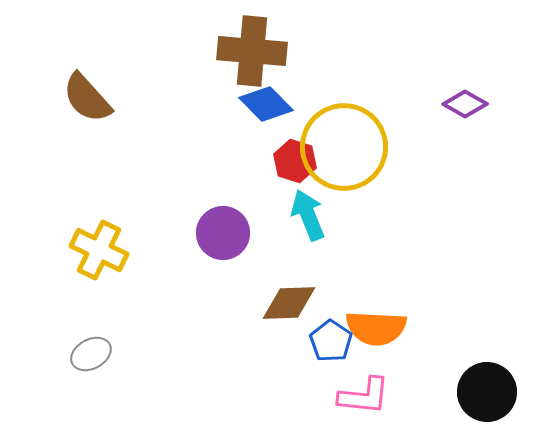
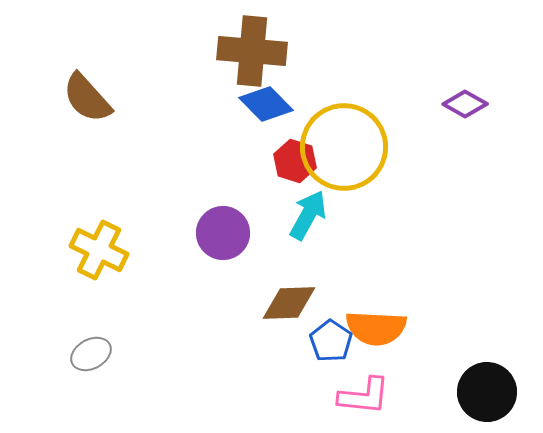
cyan arrow: rotated 51 degrees clockwise
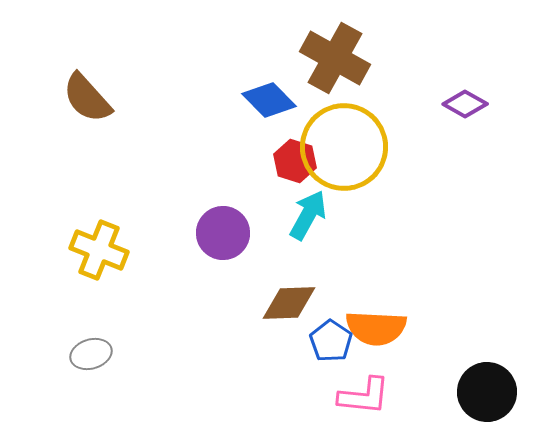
brown cross: moved 83 px right, 7 px down; rotated 24 degrees clockwise
blue diamond: moved 3 px right, 4 px up
yellow cross: rotated 4 degrees counterclockwise
gray ellipse: rotated 12 degrees clockwise
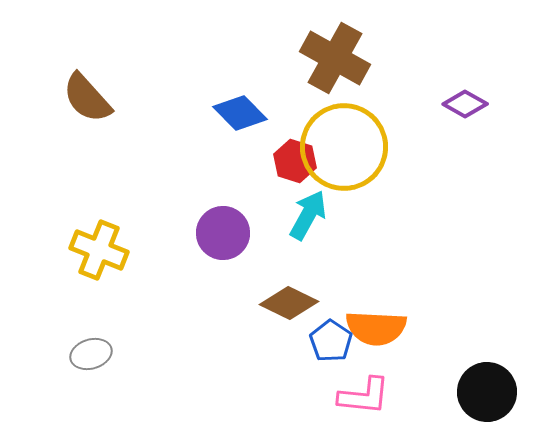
blue diamond: moved 29 px left, 13 px down
brown diamond: rotated 28 degrees clockwise
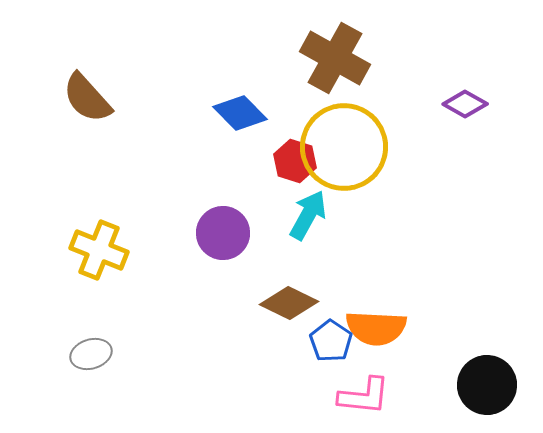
black circle: moved 7 px up
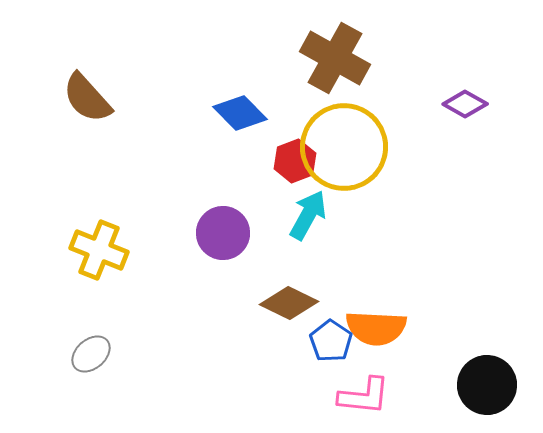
red hexagon: rotated 21 degrees clockwise
gray ellipse: rotated 24 degrees counterclockwise
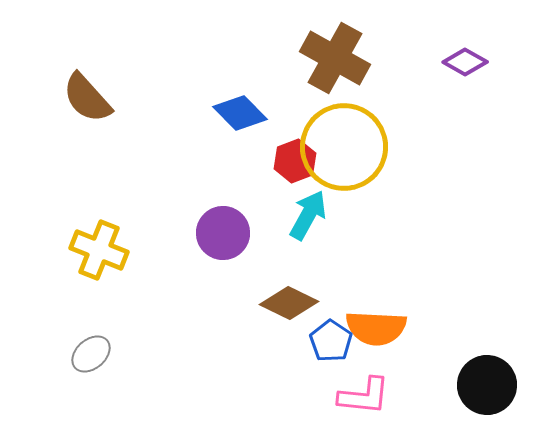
purple diamond: moved 42 px up
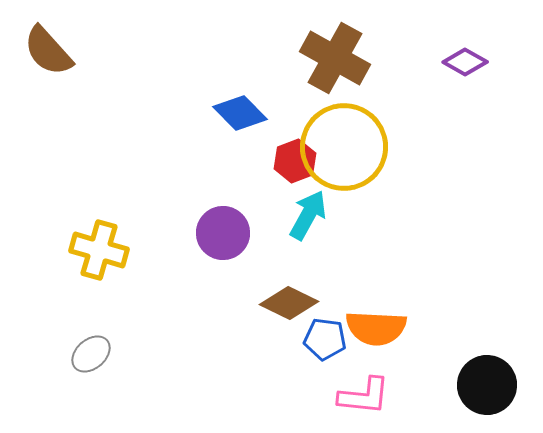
brown semicircle: moved 39 px left, 47 px up
yellow cross: rotated 6 degrees counterclockwise
blue pentagon: moved 6 px left, 2 px up; rotated 27 degrees counterclockwise
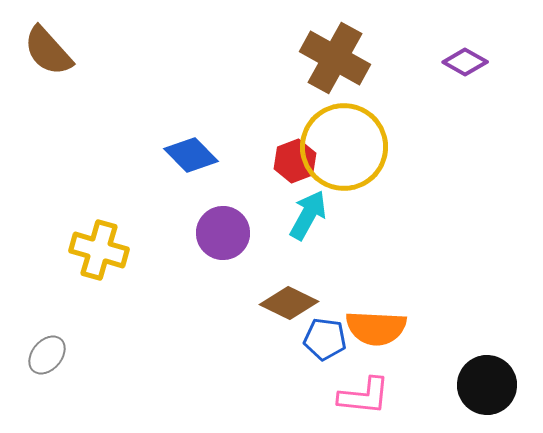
blue diamond: moved 49 px left, 42 px down
gray ellipse: moved 44 px left, 1 px down; rotated 9 degrees counterclockwise
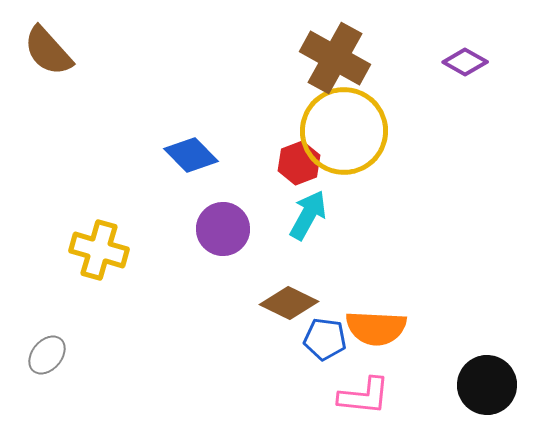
yellow circle: moved 16 px up
red hexagon: moved 4 px right, 2 px down
purple circle: moved 4 px up
